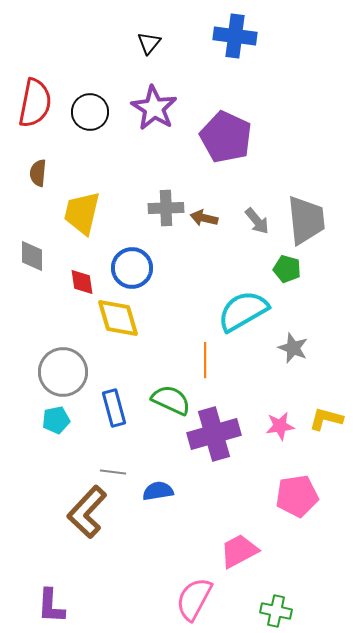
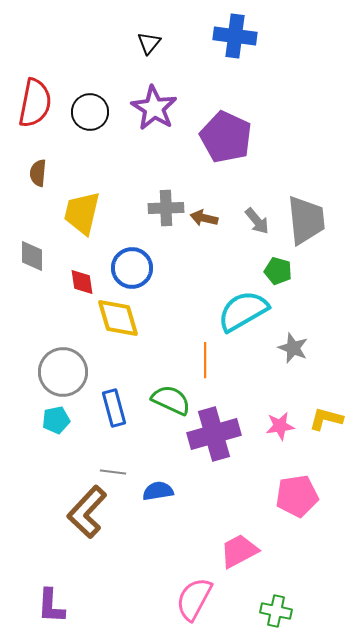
green pentagon: moved 9 px left, 2 px down
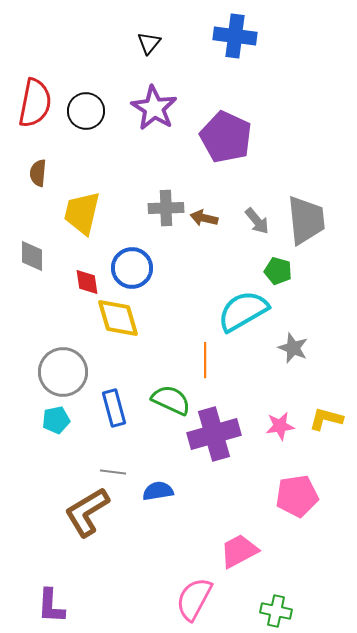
black circle: moved 4 px left, 1 px up
red diamond: moved 5 px right
brown L-shape: rotated 16 degrees clockwise
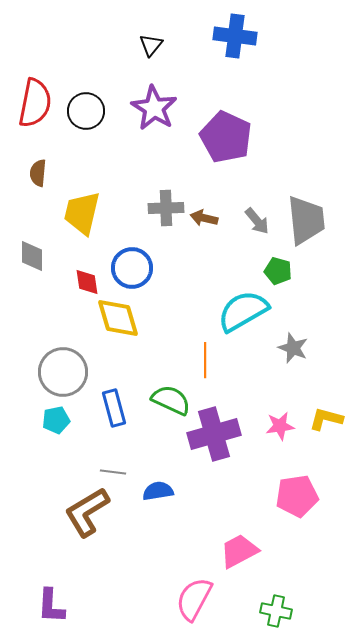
black triangle: moved 2 px right, 2 px down
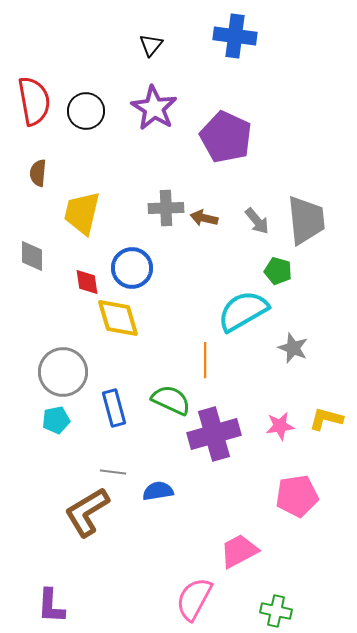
red semicircle: moved 1 px left, 2 px up; rotated 21 degrees counterclockwise
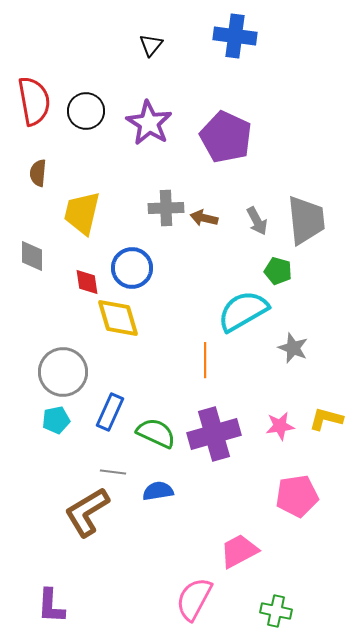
purple star: moved 5 px left, 15 px down
gray arrow: rotated 12 degrees clockwise
green semicircle: moved 15 px left, 33 px down
blue rectangle: moved 4 px left, 4 px down; rotated 39 degrees clockwise
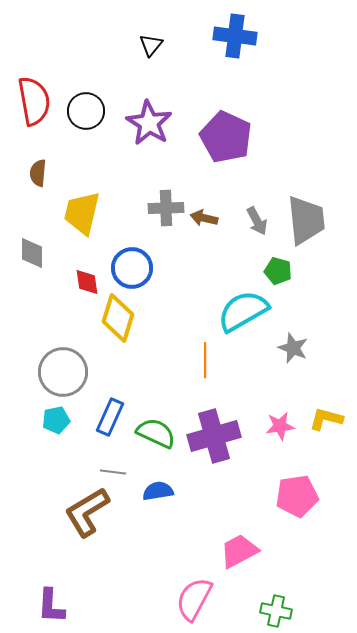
gray diamond: moved 3 px up
yellow diamond: rotated 33 degrees clockwise
blue rectangle: moved 5 px down
purple cross: moved 2 px down
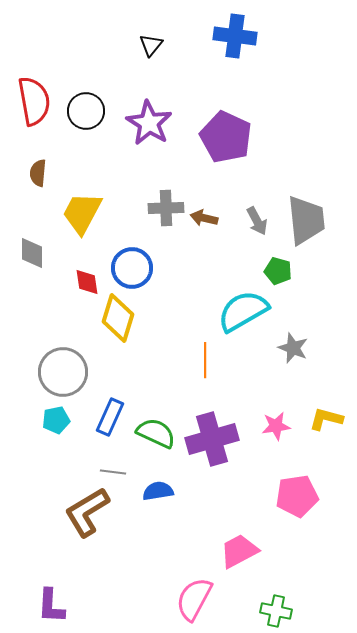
yellow trapezoid: rotated 15 degrees clockwise
pink star: moved 4 px left
purple cross: moved 2 px left, 3 px down
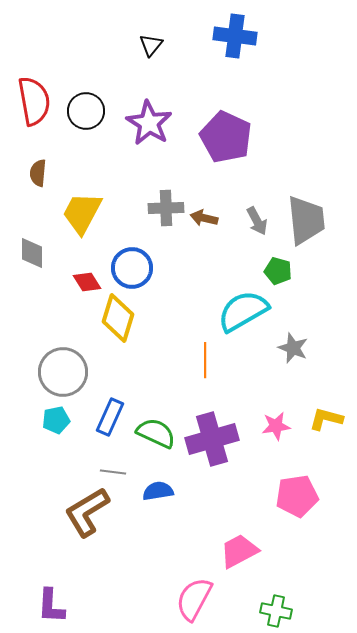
red diamond: rotated 24 degrees counterclockwise
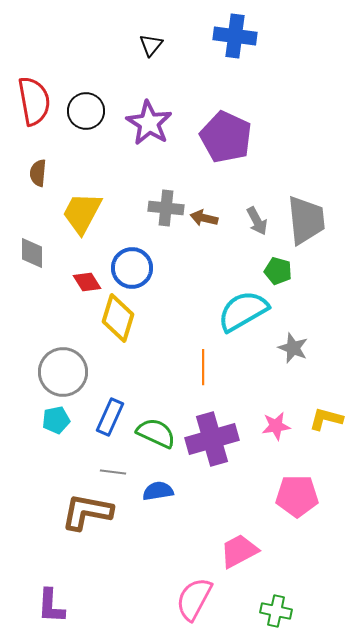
gray cross: rotated 8 degrees clockwise
orange line: moved 2 px left, 7 px down
pink pentagon: rotated 9 degrees clockwise
brown L-shape: rotated 42 degrees clockwise
